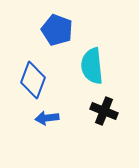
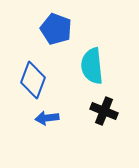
blue pentagon: moved 1 px left, 1 px up
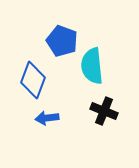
blue pentagon: moved 6 px right, 12 px down
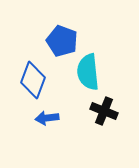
cyan semicircle: moved 4 px left, 6 px down
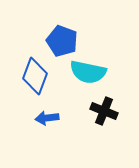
cyan semicircle: rotated 72 degrees counterclockwise
blue diamond: moved 2 px right, 4 px up
